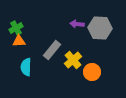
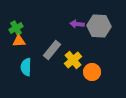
gray hexagon: moved 1 px left, 2 px up
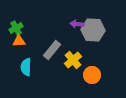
gray hexagon: moved 6 px left, 4 px down
orange circle: moved 3 px down
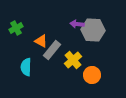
orange triangle: moved 22 px right; rotated 32 degrees clockwise
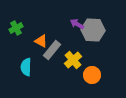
purple arrow: rotated 24 degrees clockwise
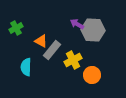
yellow cross: rotated 12 degrees clockwise
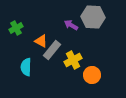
purple arrow: moved 6 px left, 1 px down
gray hexagon: moved 13 px up
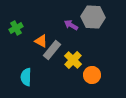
yellow cross: rotated 18 degrees counterclockwise
cyan semicircle: moved 10 px down
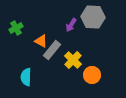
purple arrow: rotated 88 degrees counterclockwise
